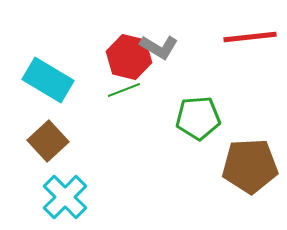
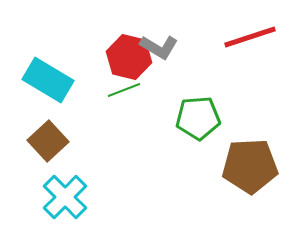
red line: rotated 12 degrees counterclockwise
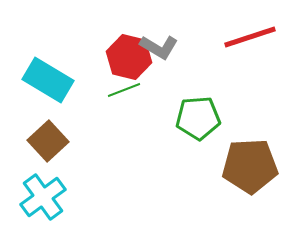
cyan cross: moved 22 px left; rotated 9 degrees clockwise
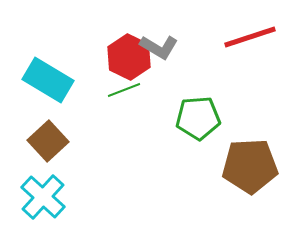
red hexagon: rotated 12 degrees clockwise
cyan cross: rotated 12 degrees counterclockwise
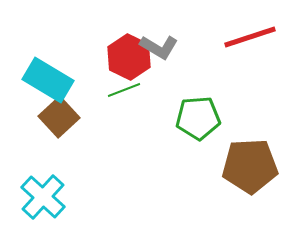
brown square: moved 11 px right, 24 px up
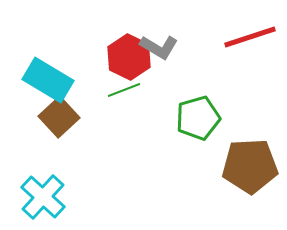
green pentagon: rotated 12 degrees counterclockwise
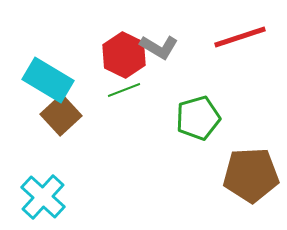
red line: moved 10 px left
red hexagon: moved 5 px left, 2 px up
brown square: moved 2 px right, 2 px up
brown pentagon: moved 1 px right, 9 px down
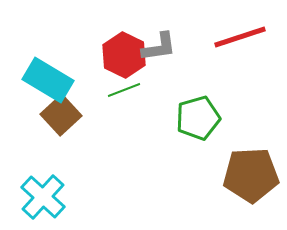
gray L-shape: rotated 39 degrees counterclockwise
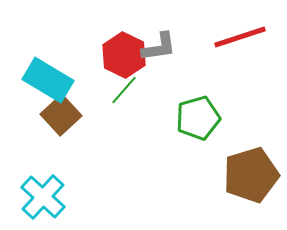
green line: rotated 28 degrees counterclockwise
brown pentagon: rotated 14 degrees counterclockwise
